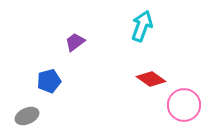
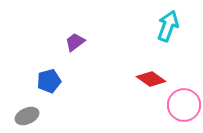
cyan arrow: moved 26 px right
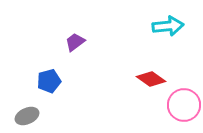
cyan arrow: rotated 64 degrees clockwise
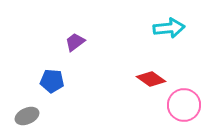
cyan arrow: moved 1 px right, 2 px down
blue pentagon: moved 3 px right; rotated 20 degrees clockwise
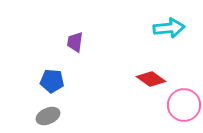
purple trapezoid: rotated 45 degrees counterclockwise
gray ellipse: moved 21 px right
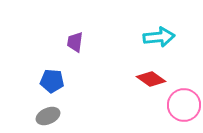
cyan arrow: moved 10 px left, 9 px down
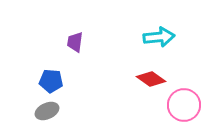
blue pentagon: moved 1 px left
gray ellipse: moved 1 px left, 5 px up
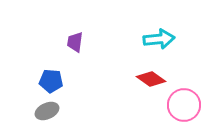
cyan arrow: moved 2 px down
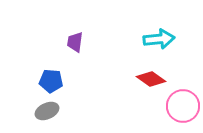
pink circle: moved 1 px left, 1 px down
